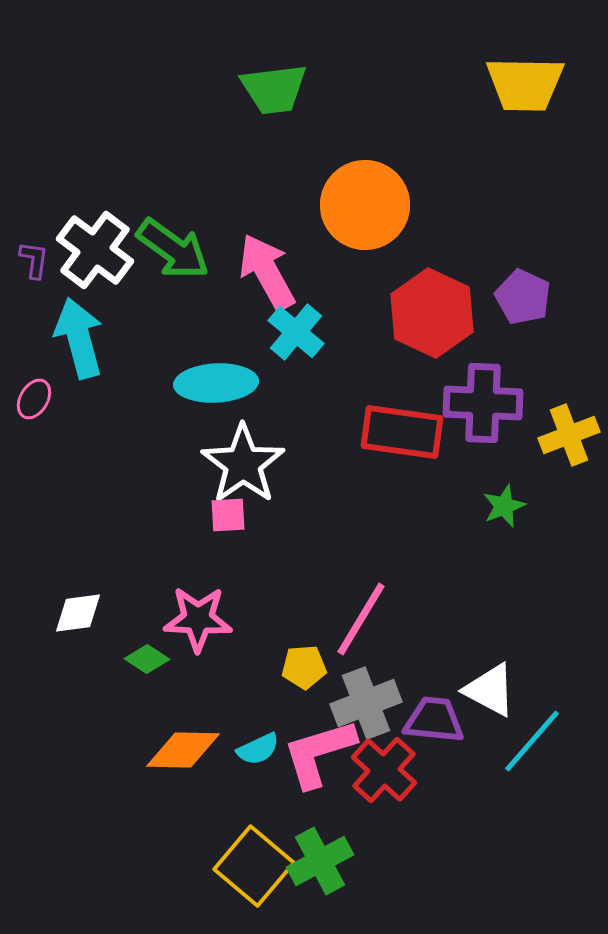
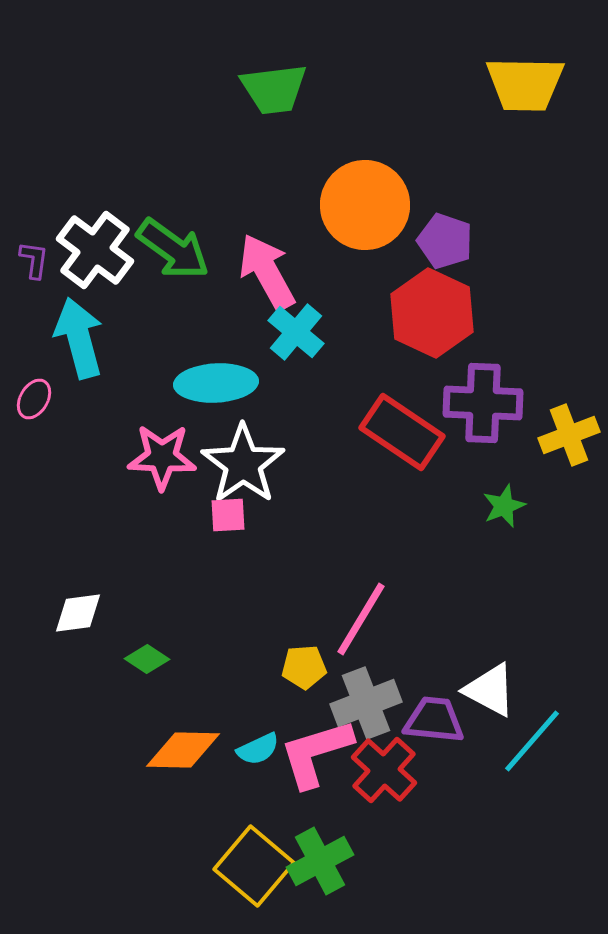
purple pentagon: moved 78 px left, 56 px up; rotated 6 degrees counterclockwise
red rectangle: rotated 26 degrees clockwise
pink star: moved 36 px left, 162 px up
pink L-shape: moved 3 px left
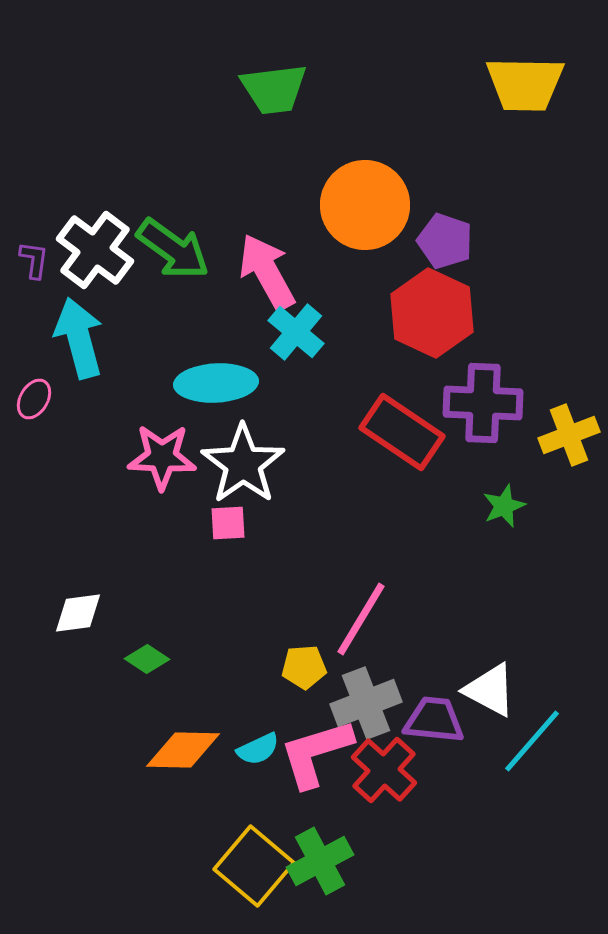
pink square: moved 8 px down
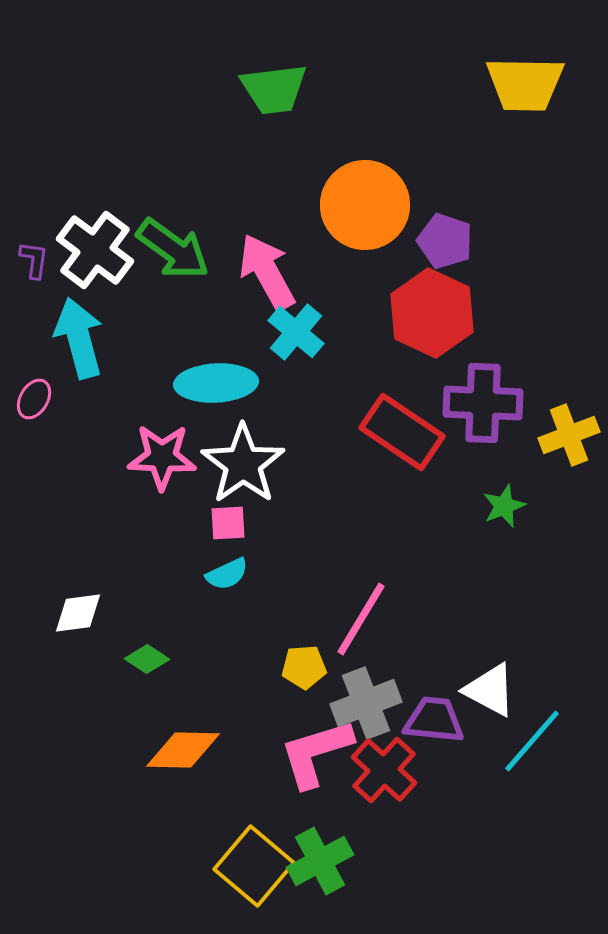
cyan semicircle: moved 31 px left, 175 px up
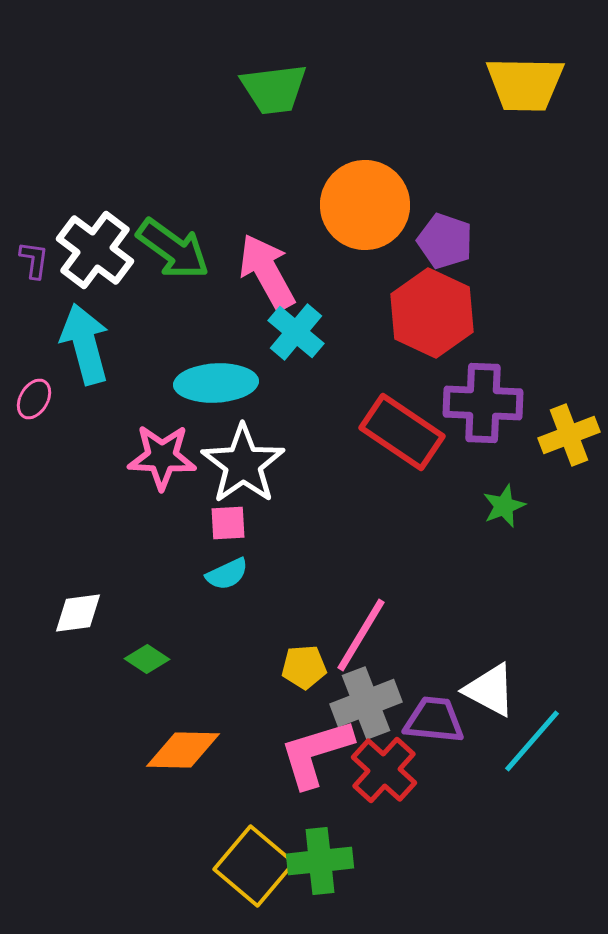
cyan arrow: moved 6 px right, 6 px down
pink line: moved 16 px down
green cross: rotated 22 degrees clockwise
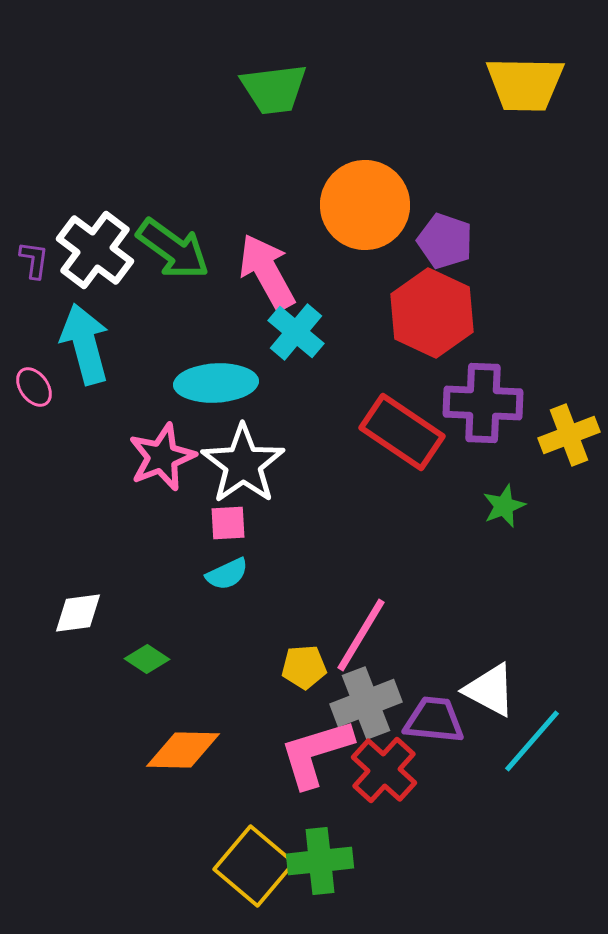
pink ellipse: moved 12 px up; rotated 66 degrees counterclockwise
pink star: rotated 24 degrees counterclockwise
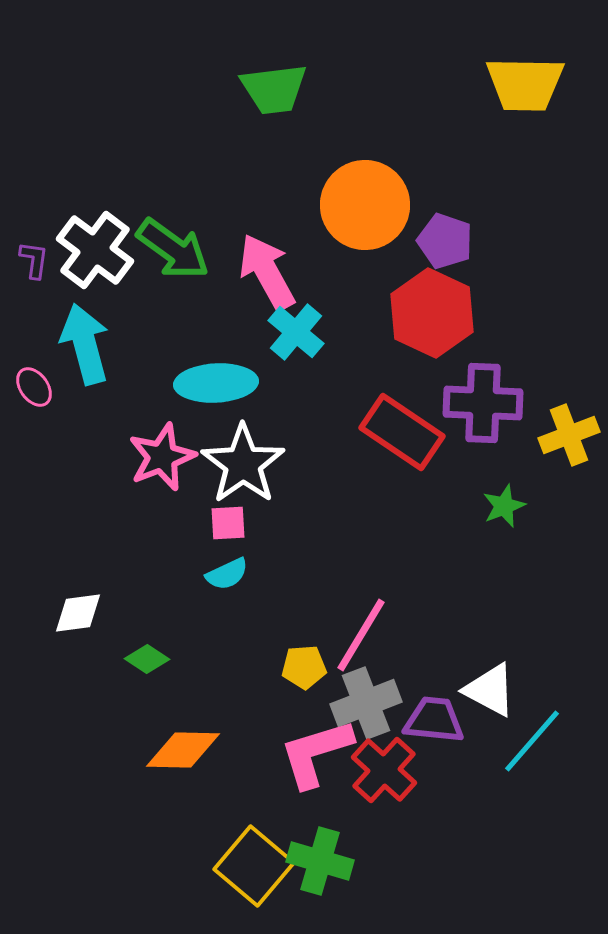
green cross: rotated 22 degrees clockwise
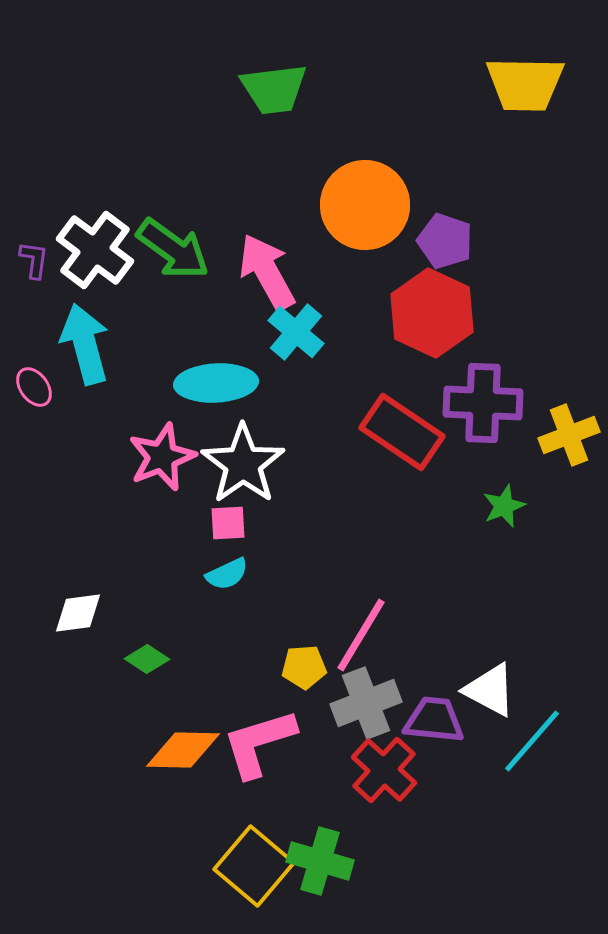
pink L-shape: moved 57 px left, 10 px up
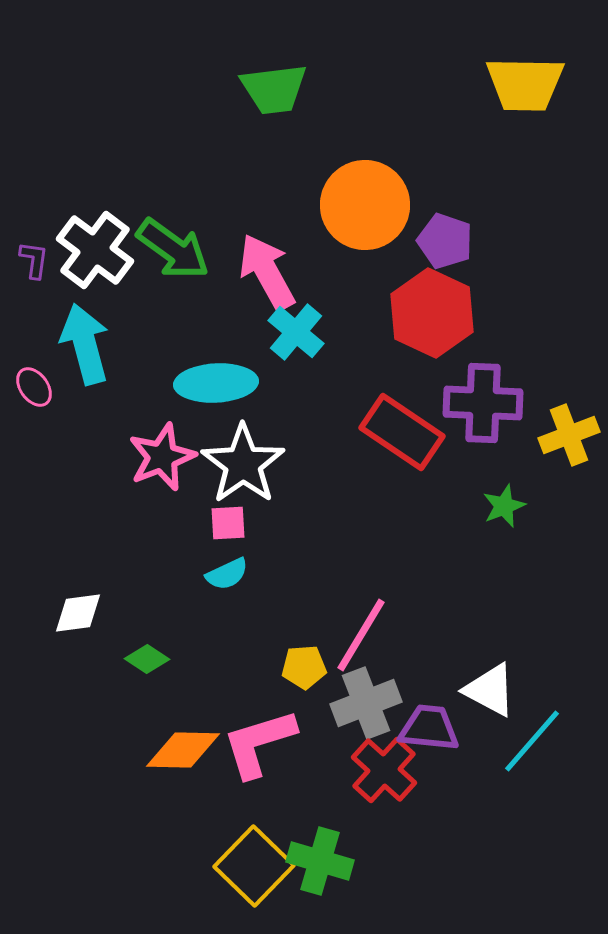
purple trapezoid: moved 5 px left, 8 px down
yellow square: rotated 4 degrees clockwise
